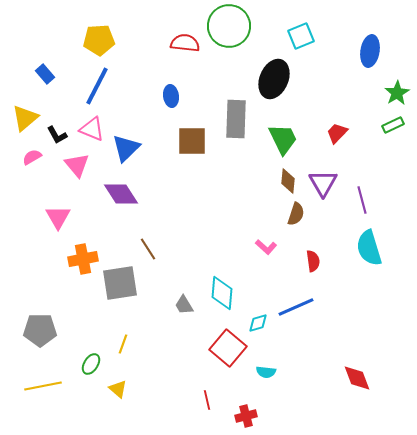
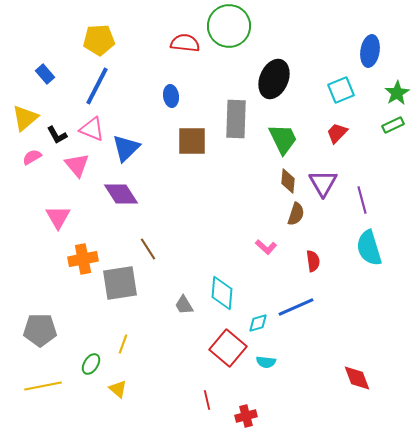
cyan square at (301, 36): moved 40 px right, 54 px down
cyan semicircle at (266, 372): moved 10 px up
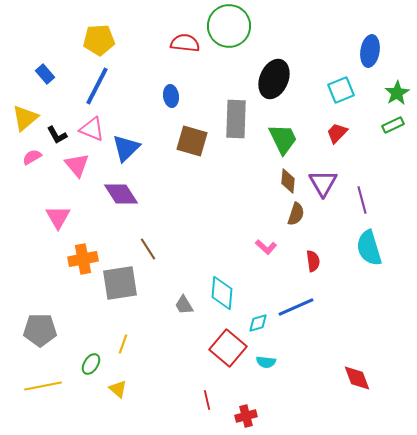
brown square at (192, 141): rotated 16 degrees clockwise
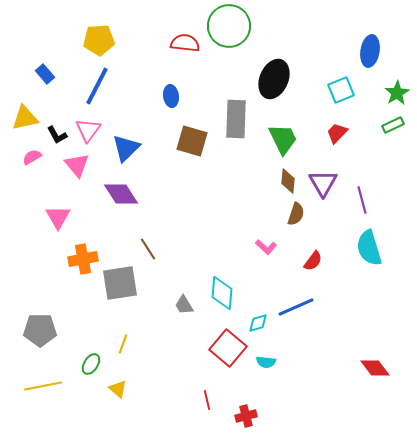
yellow triangle at (25, 118): rotated 28 degrees clockwise
pink triangle at (92, 129): moved 4 px left, 1 px down; rotated 44 degrees clockwise
red semicircle at (313, 261): rotated 45 degrees clockwise
red diamond at (357, 378): moved 18 px right, 10 px up; rotated 16 degrees counterclockwise
